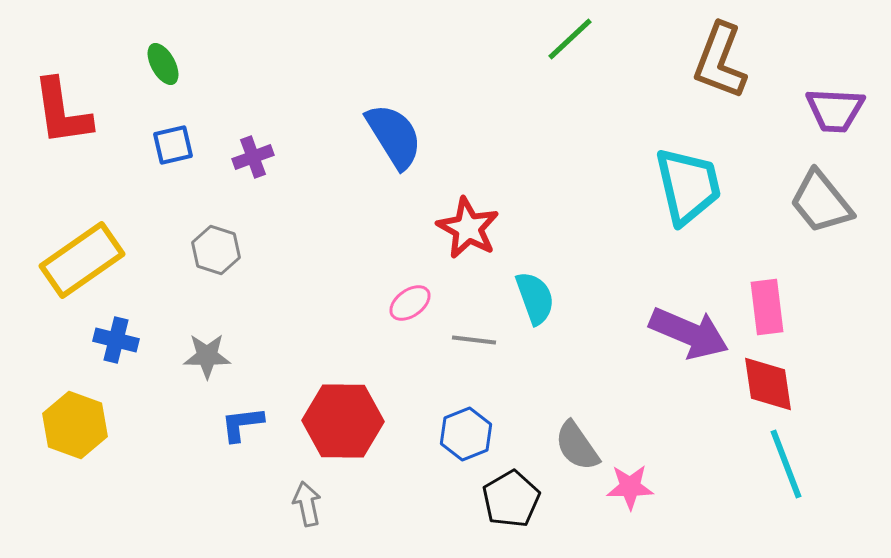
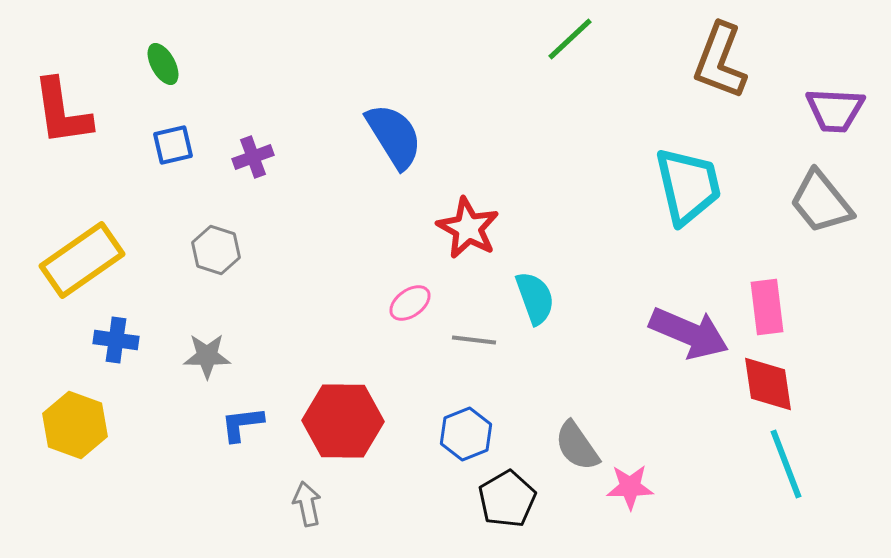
blue cross: rotated 6 degrees counterclockwise
black pentagon: moved 4 px left
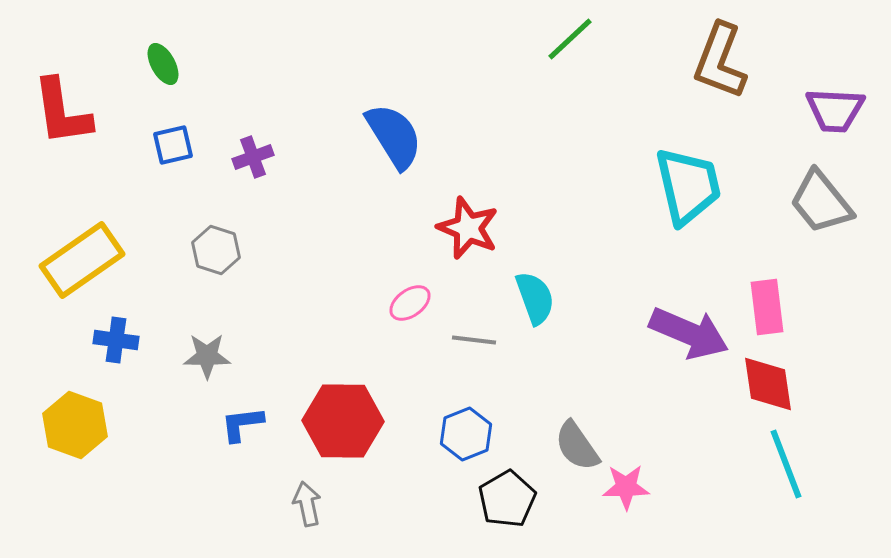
red star: rotated 6 degrees counterclockwise
pink star: moved 4 px left
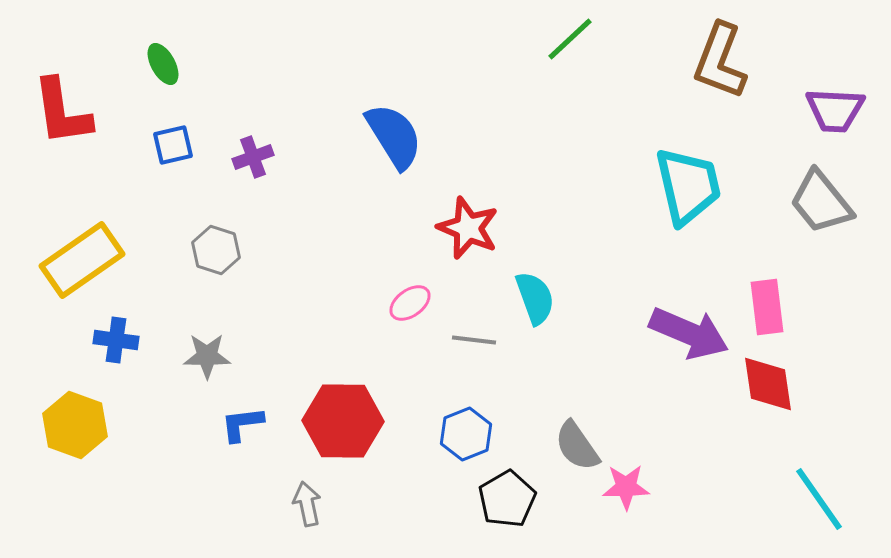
cyan line: moved 33 px right, 35 px down; rotated 14 degrees counterclockwise
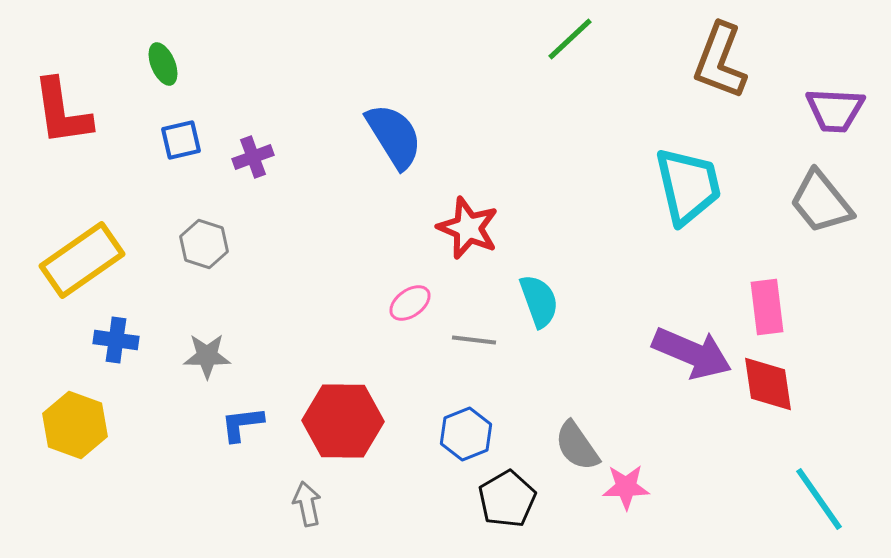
green ellipse: rotated 6 degrees clockwise
blue square: moved 8 px right, 5 px up
gray hexagon: moved 12 px left, 6 px up
cyan semicircle: moved 4 px right, 3 px down
purple arrow: moved 3 px right, 20 px down
